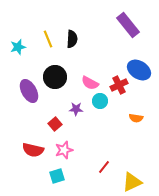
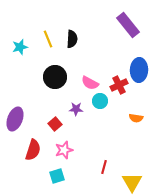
cyan star: moved 2 px right
blue ellipse: rotated 60 degrees clockwise
purple ellipse: moved 14 px left, 28 px down; rotated 50 degrees clockwise
red semicircle: rotated 85 degrees counterclockwise
red line: rotated 24 degrees counterclockwise
yellow triangle: rotated 35 degrees counterclockwise
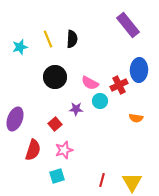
red line: moved 2 px left, 13 px down
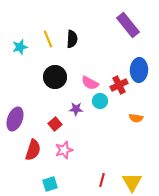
cyan square: moved 7 px left, 8 px down
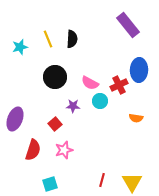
purple star: moved 3 px left, 3 px up
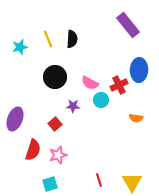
cyan circle: moved 1 px right, 1 px up
pink star: moved 6 px left, 5 px down
red line: moved 3 px left; rotated 32 degrees counterclockwise
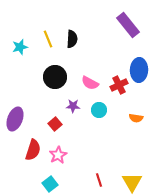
cyan circle: moved 2 px left, 10 px down
pink star: rotated 12 degrees counterclockwise
cyan square: rotated 21 degrees counterclockwise
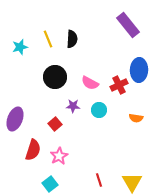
pink star: moved 1 px right, 1 px down
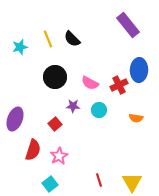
black semicircle: rotated 132 degrees clockwise
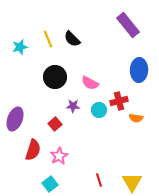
red cross: moved 16 px down; rotated 12 degrees clockwise
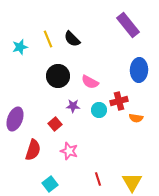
black circle: moved 3 px right, 1 px up
pink semicircle: moved 1 px up
pink star: moved 10 px right, 5 px up; rotated 24 degrees counterclockwise
red line: moved 1 px left, 1 px up
